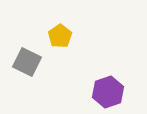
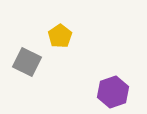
purple hexagon: moved 5 px right
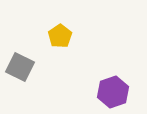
gray square: moved 7 px left, 5 px down
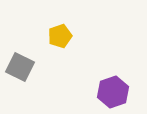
yellow pentagon: rotated 15 degrees clockwise
